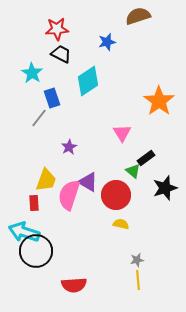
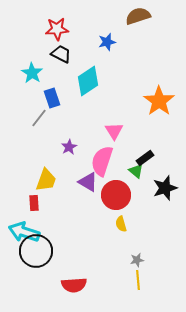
pink triangle: moved 8 px left, 2 px up
black rectangle: moved 1 px left
green triangle: moved 3 px right
pink semicircle: moved 33 px right, 34 px up
yellow semicircle: rotated 119 degrees counterclockwise
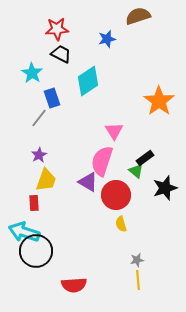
blue star: moved 3 px up
purple star: moved 30 px left, 8 px down
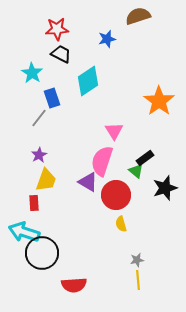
black circle: moved 6 px right, 2 px down
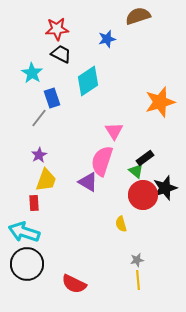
orange star: moved 1 px right, 1 px down; rotated 20 degrees clockwise
red circle: moved 27 px right
black circle: moved 15 px left, 11 px down
red semicircle: moved 1 px up; rotated 30 degrees clockwise
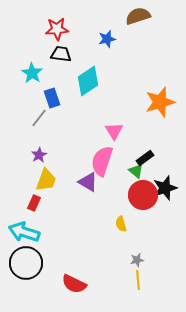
black trapezoid: rotated 20 degrees counterclockwise
red rectangle: rotated 28 degrees clockwise
black circle: moved 1 px left, 1 px up
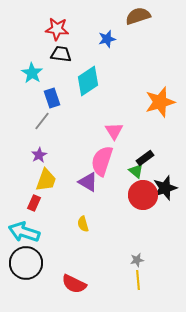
red star: rotated 10 degrees clockwise
gray line: moved 3 px right, 3 px down
yellow semicircle: moved 38 px left
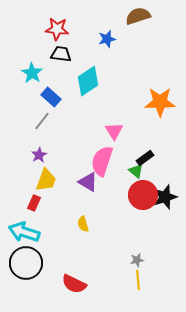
blue rectangle: moved 1 px left, 1 px up; rotated 30 degrees counterclockwise
orange star: rotated 16 degrees clockwise
black star: moved 9 px down
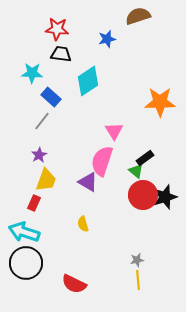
cyan star: rotated 30 degrees counterclockwise
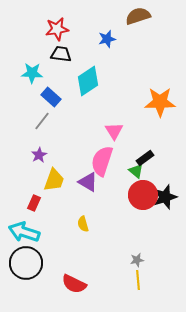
red star: rotated 15 degrees counterclockwise
yellow trapezoid: moved 8 px right
